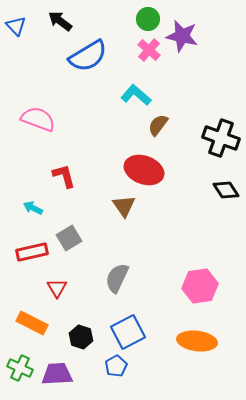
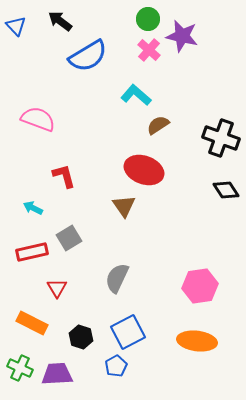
brown semicircle: rotated 20 degrees clockwise
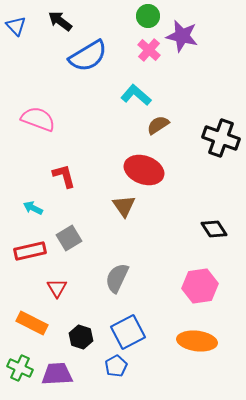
green circle: moved 3 px up
black diamond: moved 12 px left, 39 px down
red rectangle: moved 2 px left, 1 px up
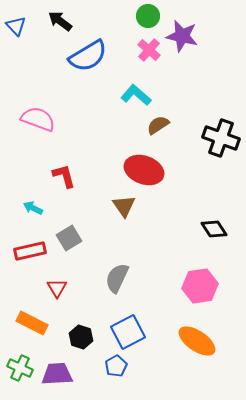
orange ellipse: rotated 27 degrees clockwise
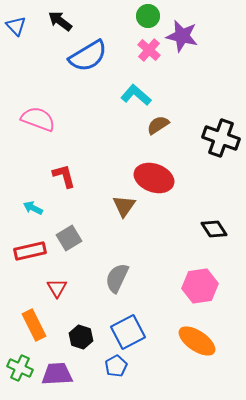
red ellipse: moved 10 px right, 8 px down
brown triangle: rotated 10 degrees clockwise
orange rectangle: moved 2 px right, 2 px down; rotated 36 degrees clockwise
